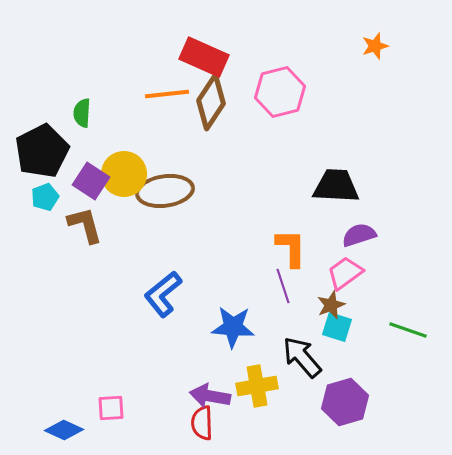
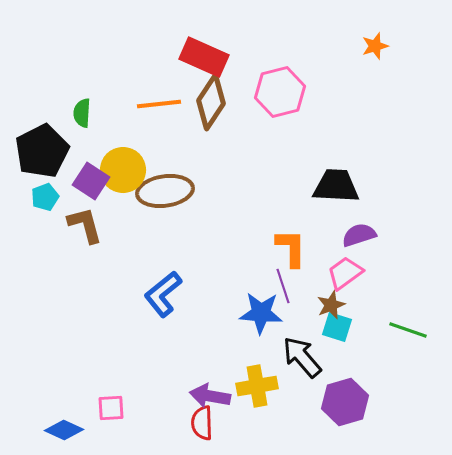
orange line: moved 8 px left, 10 px down
yellow circle: moved 1 px left, 4 px up
blue star: moved 28 px right, 14 px up
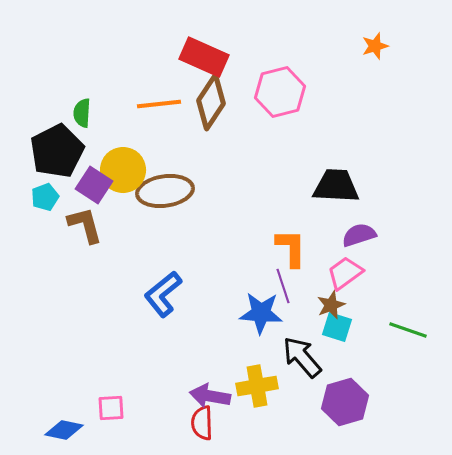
black pentagon: moved 15 px right
purple square: moved 3 px right, 4 px down
blue diamond: rotated 12 degrees counterclockwise
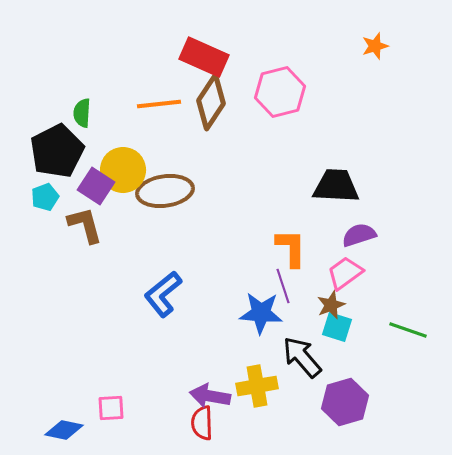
purple square: moved 2 px right, 1 px down
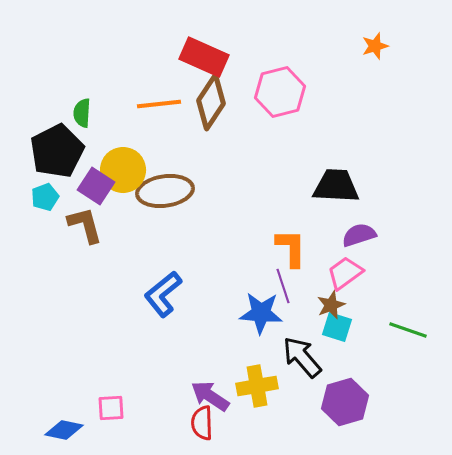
purple arrow: rotated 24 degrees clockwise
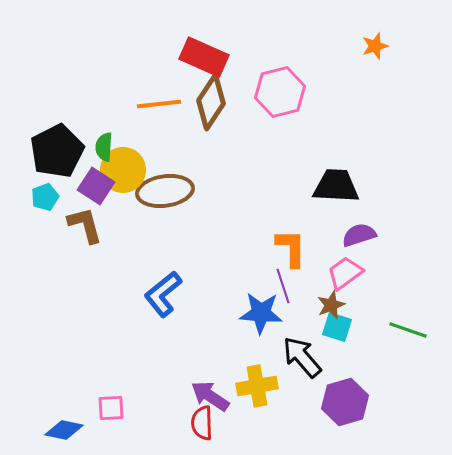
green semicircle: moved 22 px right, 34 px down
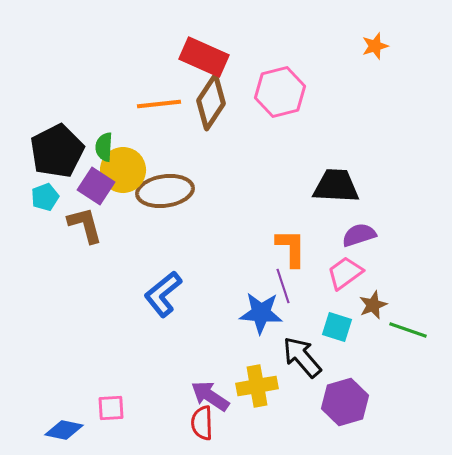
brown star: moved 42 px right
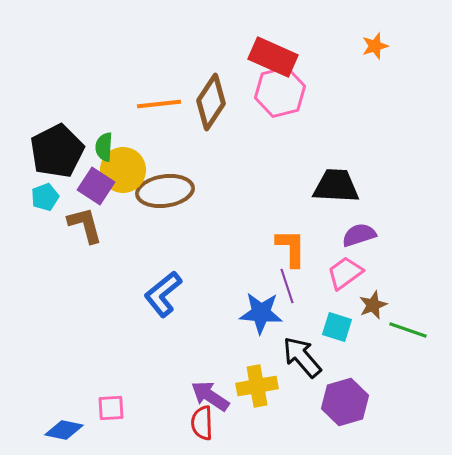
red rectangle: moved 69 px right
purple line: moved 4 px right
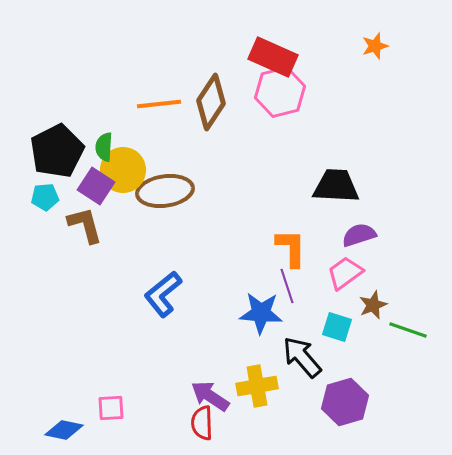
cyan pentagon: rotated 16 degrees clockwise
